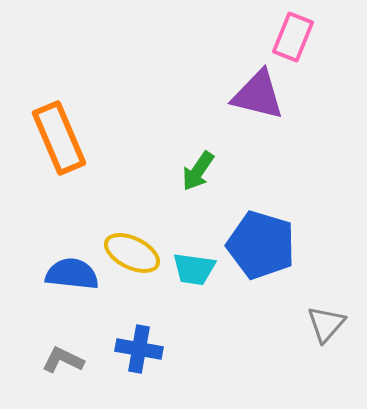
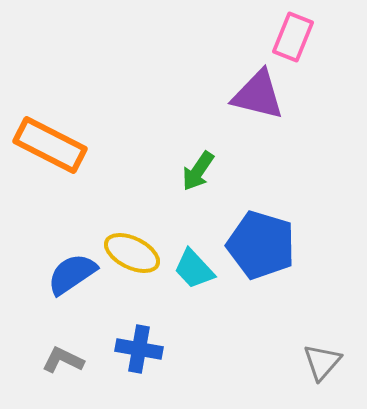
orange rectangle: moved 9 px left, 7 px down; rotated 40 degrees counterclockwise
cyan trapezoid: rotated 39 degrees clockwise
blue semicircle: rotated 40 degrees counterclockwise
gray triangle: moved 4 px left, 38 px down
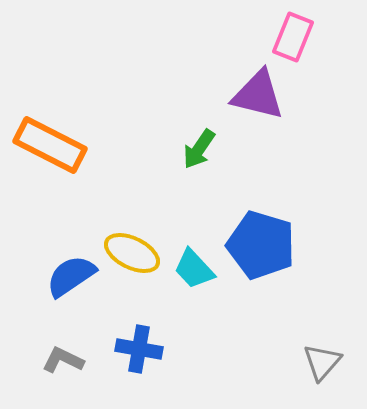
green arrow: moved 1 px right, 22 px up
blue semicircle: moved 1 px left, 2 px down
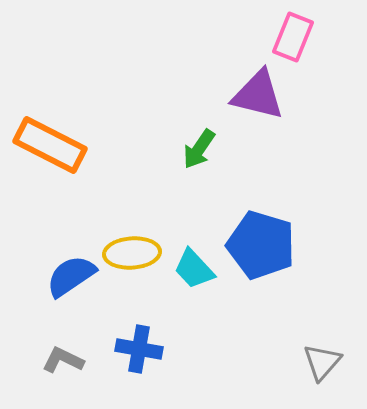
yellow ellipse: rotated 30 degrees counterclockwise
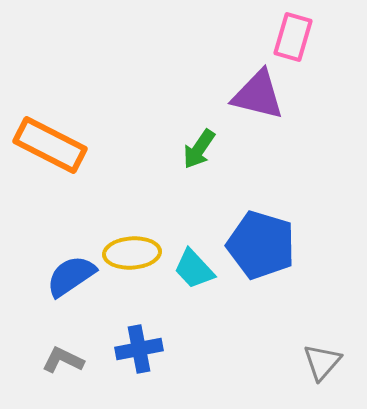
pink rectangle: rotated 6 degrees counterclockwise
blue cross: rotated 21 degrees counterclockwise
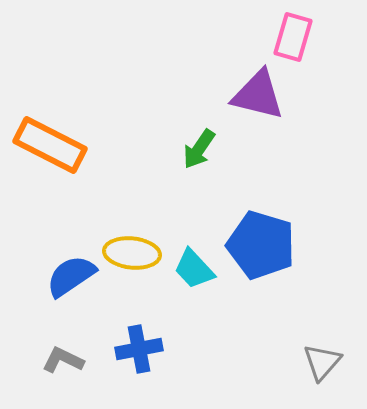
yellow ellipse: rotated 10 degrees clockwise
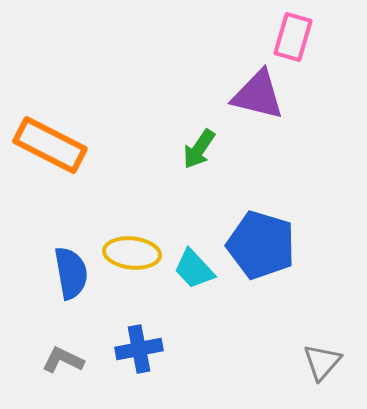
blue semicircle: moved 3 px up; rotated 114 degrees clockwise
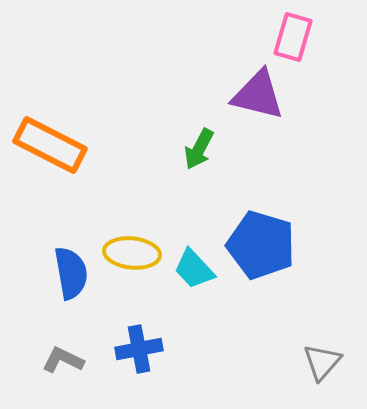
green arrow: rotated 6 degrees counterclockwise
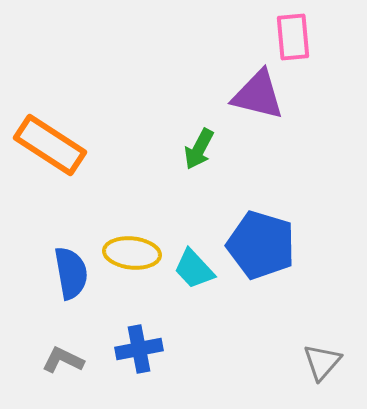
pink rectangle: rotated 21 degrees counterclockwise
orange rectangle: rotated 6 degrees clockwise
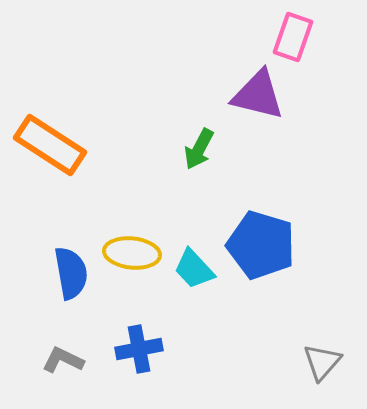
pink rectangle: rotated 24 degrees clockwise
